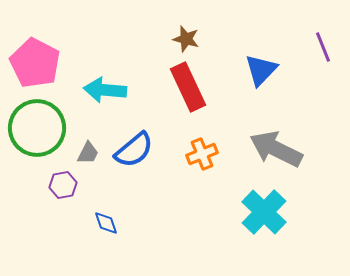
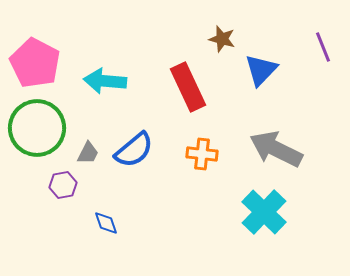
brown star: moved 36 px right
cyan arrow: moved 9 px up
orange cross: rotated 28 degrees clockwise
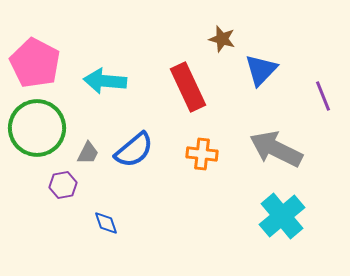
purple line: moved 49 px down
cyan cross: moved 18 px right, 4 px down; rotated 6 degrees clockwise
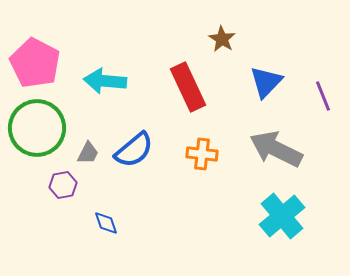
brown star: rotated 16 degrees clockwise
blue triangle: moved 5 px right, 12 px down
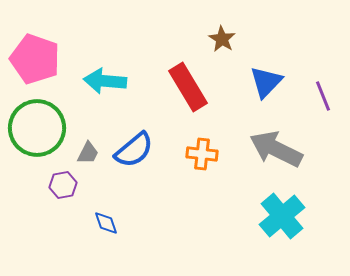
pink pentagon: moved 4 px up; rotated 9 degrees counterclockwise
red rectangle: rotated 6 degrees counterclockwise
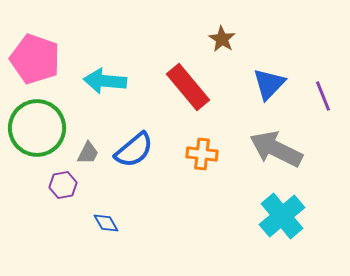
blue triangle: moved 3 px right, 2 px down
red rectangle: rotated 9 degrees counterclockwise
blue diamond: rotated 12 degrees counterclockwise
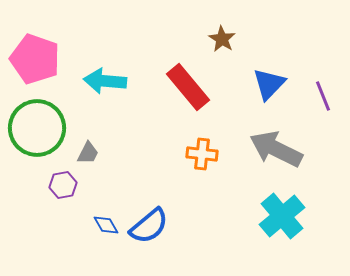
blue semicircle: moved 15 px right, 76 px down
blue diamond: moved 2 px down
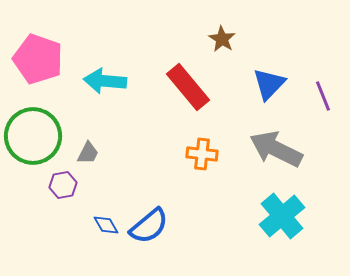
pink pentagon: moved 3 px right
green circle: moved 4 px left, 8 px down
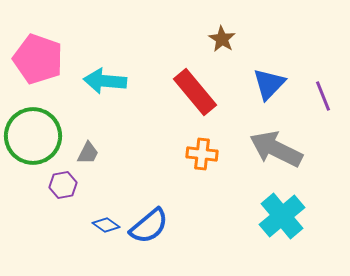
red rectangle: moved 7 px right, 5 px down
blue diamond: rotated 24 degrees counterclockwise
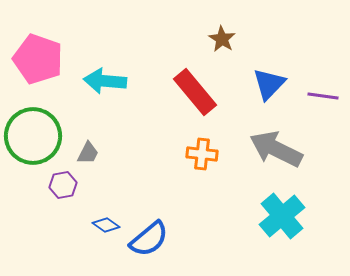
purple line: rotated 60 degrees counterclockwise
blue semicircle: moved 13 px down
